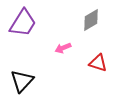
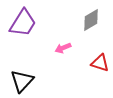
red triangle: moved 2 px right
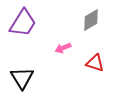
red triangle: moved 5 px left
black triangle: moved 3 px up; rotated 15 degrees counterclockwise
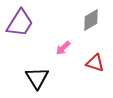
purple trapezoid: moved 3 px left
pink arrow: rotated 21 degrees counterclockwise
black triangle: moved 15 px right
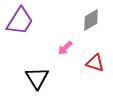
purple trapezoid: moved 2 px up
pink arrow: moved 2 px right
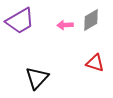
purple trapezoid: rotated 28 degrees clockwise
pink arrow: moved 23 px up; rotated 42 degrees clockwise
black triangle: rotated 15 degrees clockwise
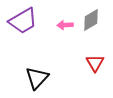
purple trapezoid: moved 3 px right
red triangle: rotated 42 degrees clockwise
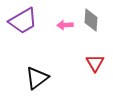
gray diamond: rotated 55 degrees counterclockwise
black triangle: rotated 10 degrees clockwise
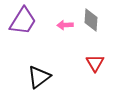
purple trapezoid: rotated 28 degrees counterclockwise
black triangle: moved 2 px right, 1 px up
